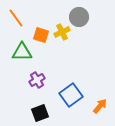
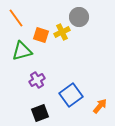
green triangle: moved 1 px up; rotated 15 degrees counterclockwise
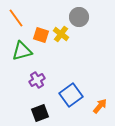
yellow cross: moved 1 px left, 2 px down; rotated 28 degrees counterclockwise
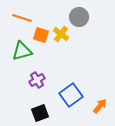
orange line: moved 6 px right; rotated 36 degrees counterclockwise
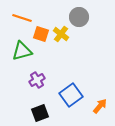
orange square: moved 1 px up
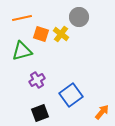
orange line: rotated 30 degrees counterclockwise
orange arrow: moved 2 px right, 6 px down
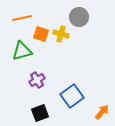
yellow cross: rotated 21 degrees counterclockwise
blue square: moved 1 px right, 1 px down
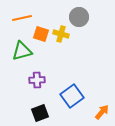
purple cross: rotated 28 degrees clockwise
